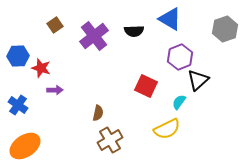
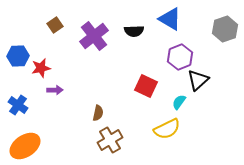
red star: rotated 30 degrees counterclockwise
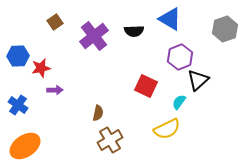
brown square: moved 3 px up
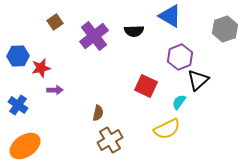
blue triangle: moved 3 px up
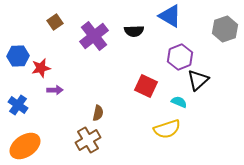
cyan semicircle: rotated 77 degrees clockwise
yellow semicircle: rotated 8 degrees clockwise
brown cross: moved 22 px left
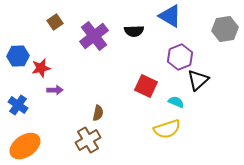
gray hexagon: rotated 10 degrees clockwise
cyan semicircle: moved 3 px left
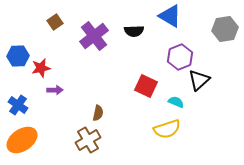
black triangle: moved 1 px right
orange ellipse: moved 3 px left, 6 px up
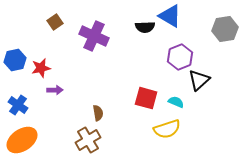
black semicircle: moved 11 px right, 4 px up
purple cross: rotated 28 degrees counterclockwise
blue hexagon: moved 3 px left, 4 px down; rotated 10 degrees counterclockwise
red square: moved 12 px down; rotated 10 degrees counterclockwise
brown semicircle: rotated 21 degrees counterclockwise
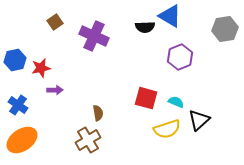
black triangle: moved 40 px down
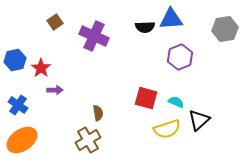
blue triangle: moved 1 px right, 3 px down; rotated 35 degrees counterclockwise
red star: rotated 24 degrees counterclockwise
